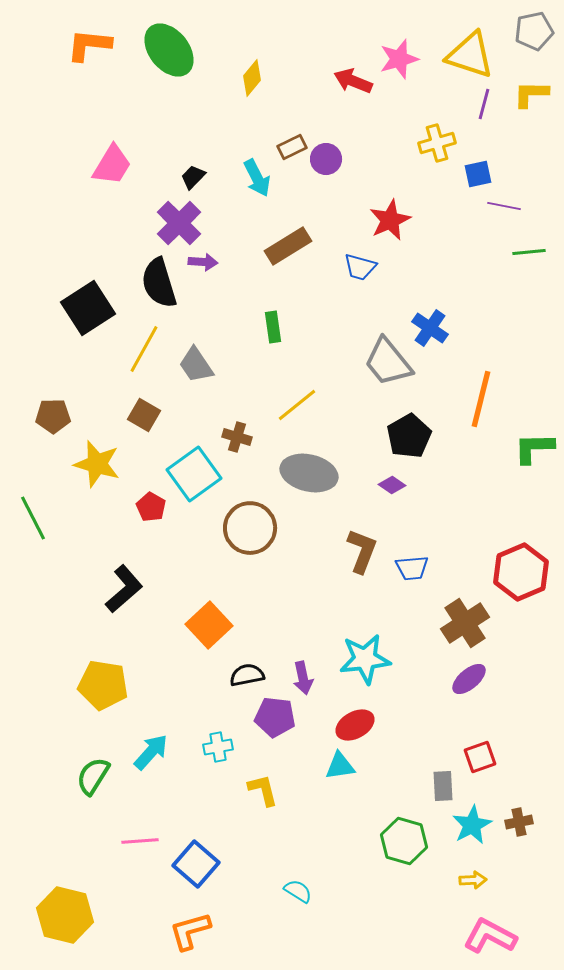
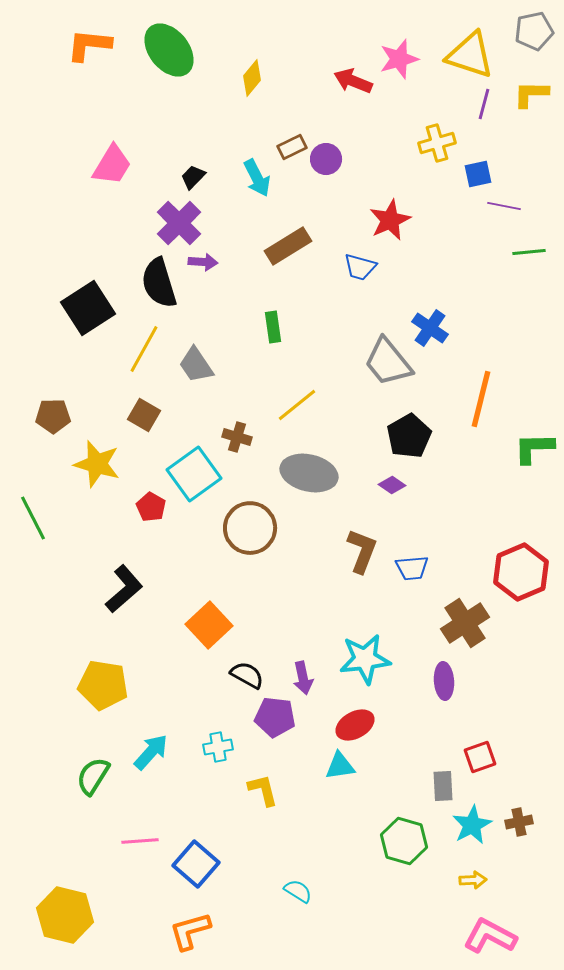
black semicircle at (247, 675): rotated 40 degrees clockwise
purple ellipse at (469, 679): moved 25 px left, 2 px down; rotated 54 degrees counterclockwise
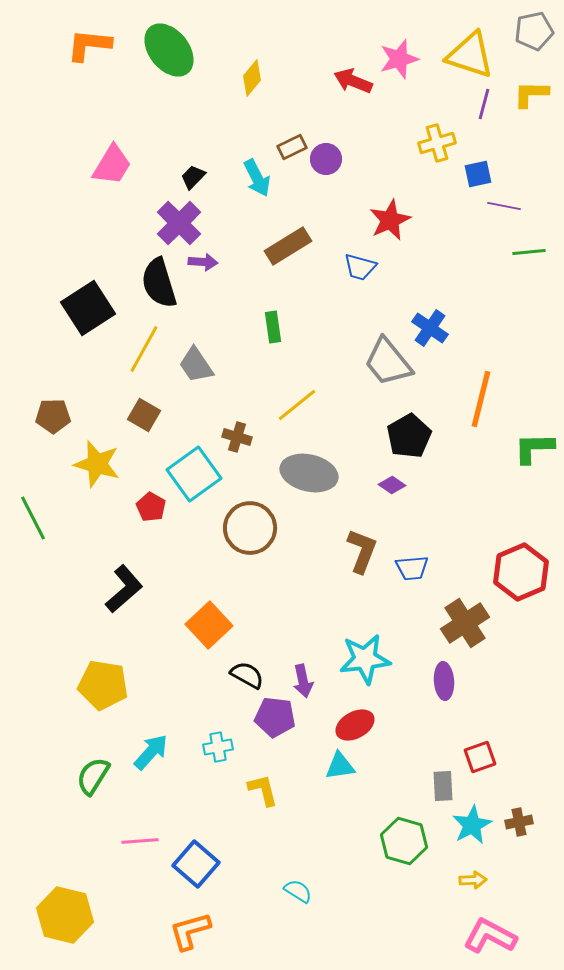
purple arrow at (303, 678): moved 3 px down
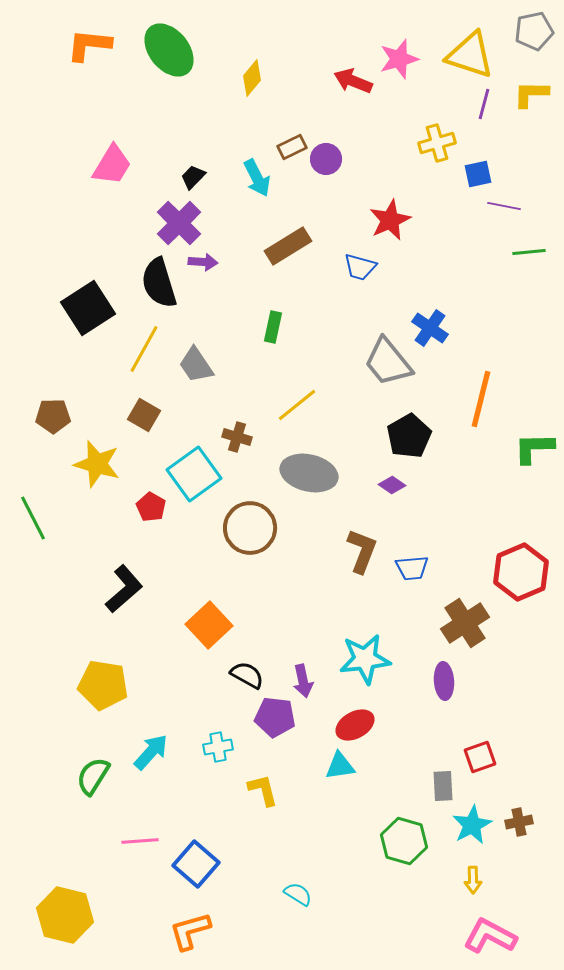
green rectangle at (273, 327): rotated 20 degrees clockwise
yellow arrow at (473, 880): rotated 92 degrees clockwise
cyan semicircle at (298, 891): moved 3 px down
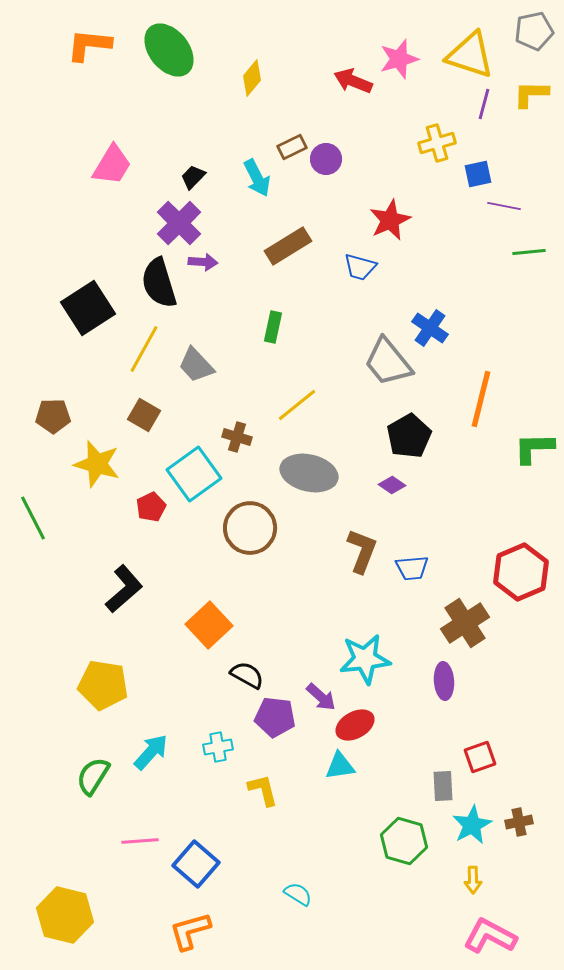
gray trapezoid at (196, 365): rotated 9 degrees counterclockwise
red pentagon at (151, 507): rotated 16 degrees clockwise
purple arrow at (303, 681): moved 18 px right, 16 px down; rotated 36 degrees counterclockwise
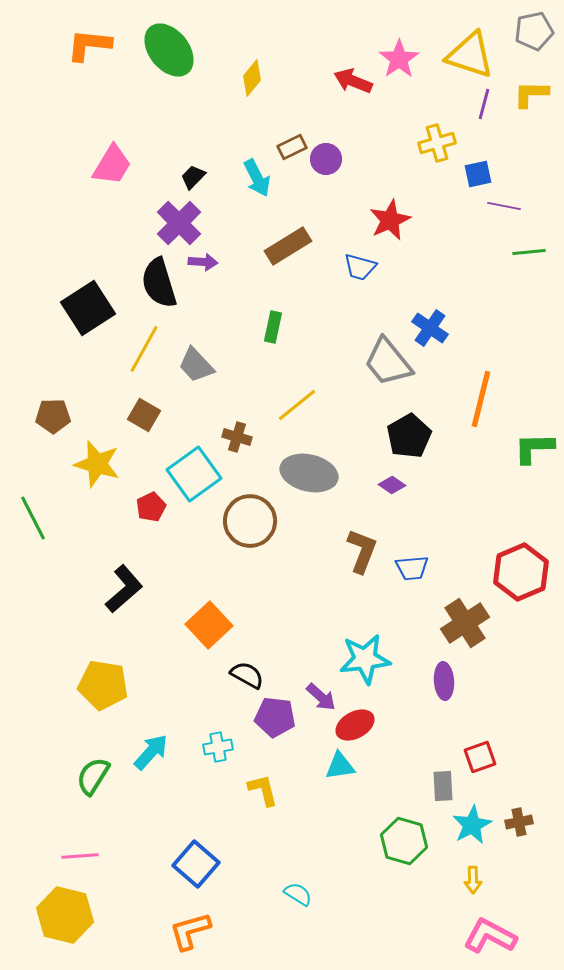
pink star at (399, 59): rotated 18 degrees counterclockwise
brown circle at (250, 528): moved 7 px up
pink line at (140, 841): moved 60 px left, 15 px down
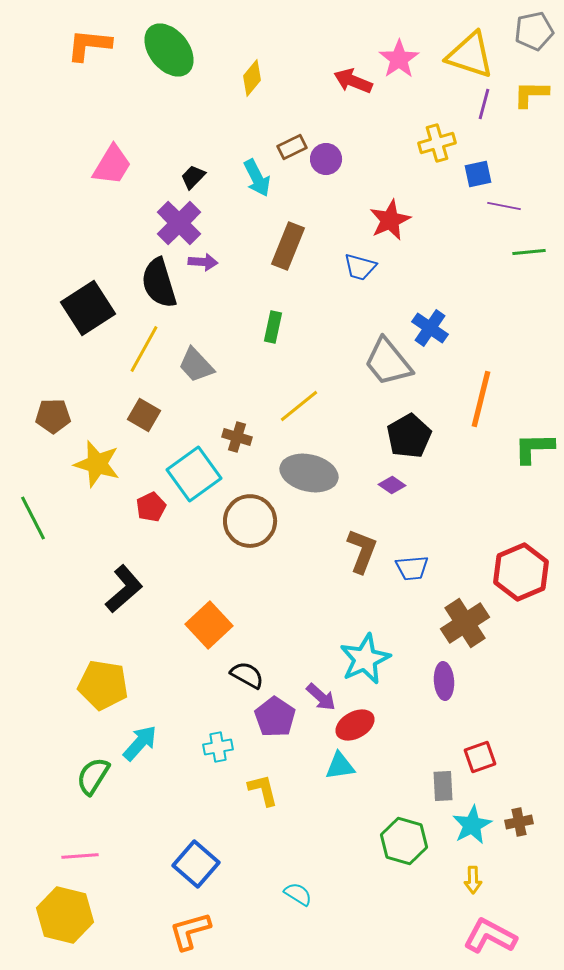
brown rectangle at (288, 246): rotated 36 degrees counterclockwise
yellow line at (297, 405): moved 2 px right, 1 px down
cyan star at (365, 659): rotated 18 degrees counterclockwise
purple pentagon at (275, 717): rotated 27 degrees clockwise
cyan arrow at (151, 752): moved 11 px left, 9 px up
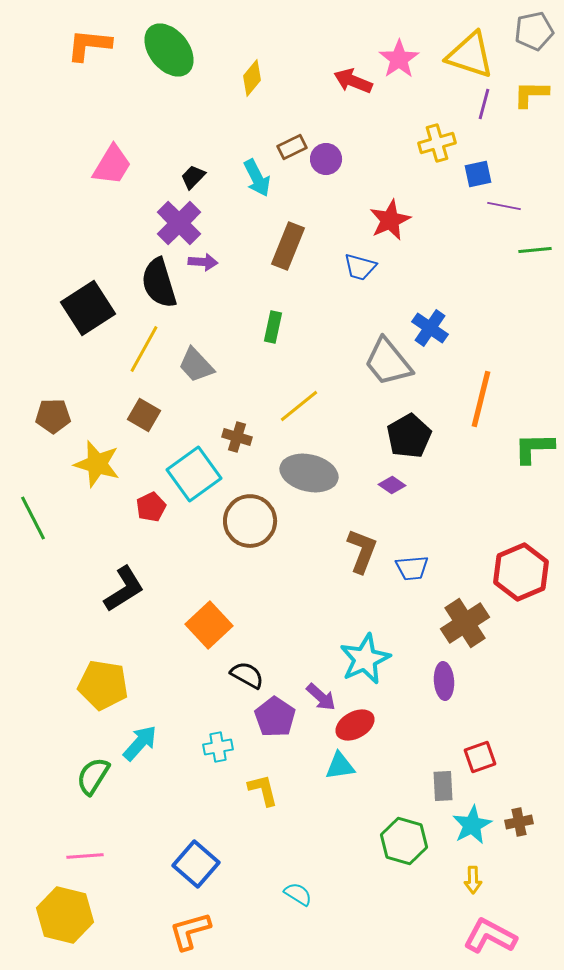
green line at (529, 252): moved 6 px right, 2 px up
black L-shape at (124, 589): rotated 9 degrees clockwise
pink line at (80, 856): moved 5 px right
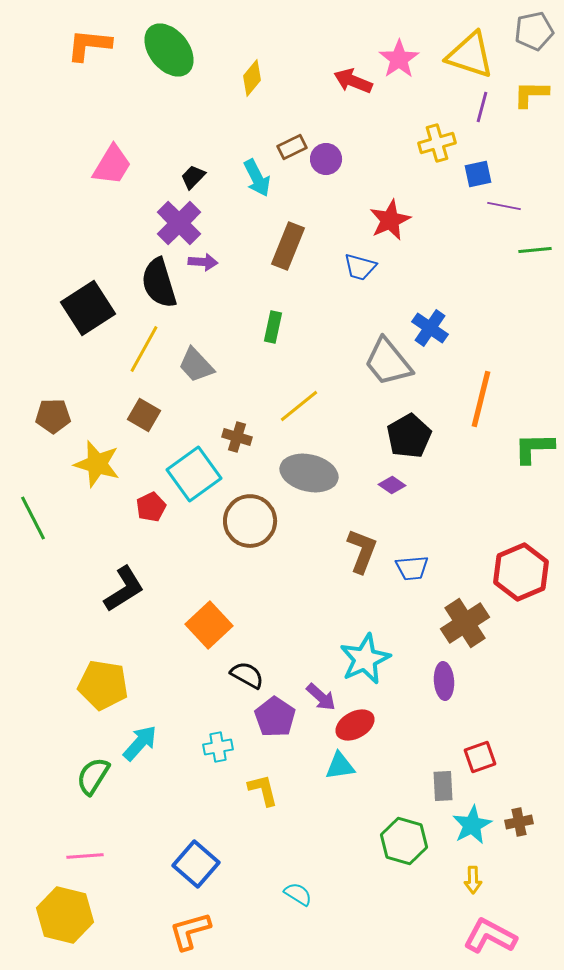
purple line at (484, 104): moved 2 px left, 3 px down
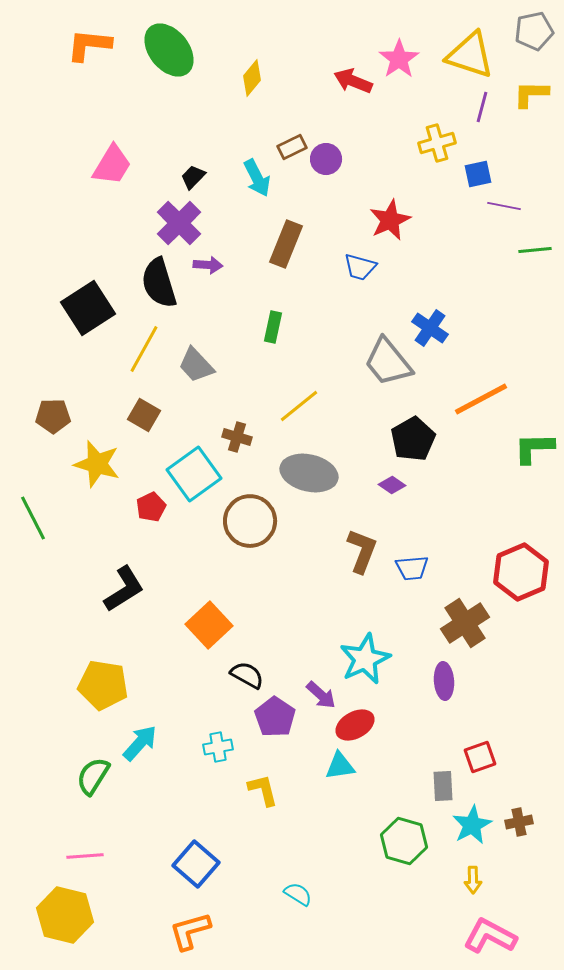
brown rectangle at (288, 246): moved 2 px left, 2 px up
purple arrow at (203, 262): moved 5 px right, 3 px down
orange line at (481, 399): rotated 48 degrees clockwise
black pentagon at (409, 436): moved 4 px right, 3 px down
purple arrow at (321, 697): moved 2 px up
